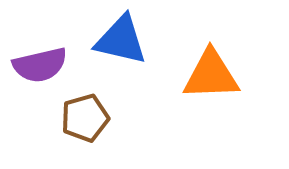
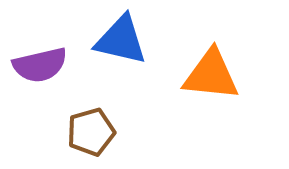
orange triangle: rotated 8 degrees clockwise
brown pentagon: moved 6 px right, 14 px down
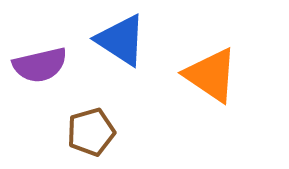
blue triangle: rotated 20 degrees clockwise
orange triangle: rotated 28 degrees clockwise
